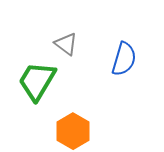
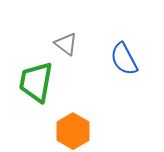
blue semicircle: rotated 136 degrees clockwise
green trapezoid: moved 1 px left, 1 px down; rotated 21 degrees counterclockwise
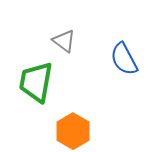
gray triangle: moved 2 px left, 3 px up
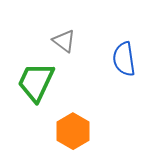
blue semicircle: rotated 20 degrees clockwise
green trapezoid: rotated 15 degrees clockwise
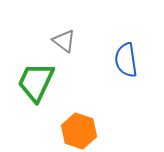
blue semicircle: moved 2 px right, 1 px down
orange hexagon: moved 6 px right; rotated 12 degrees counterclockwise
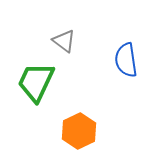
orange hexagon: rotated 16 degrees clockwise
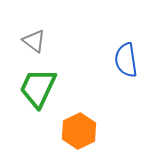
gray triangle: moved 30 px left
green trapezoid: moved 2 px right, 6 px down
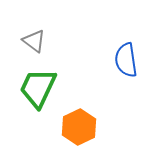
orange hexagon: moved 4 px up
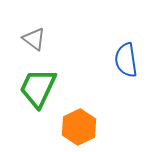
gray triangle: moved 2 px up
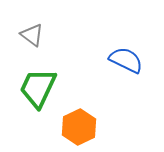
gray triangle: moved 2 px left, 4 px up
blue semicircle: rotated 124 degrees clockwise
